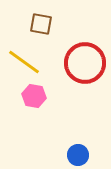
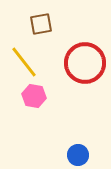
brown square: rotated 20 degrees counterclockwise
yellow line: rotated 16 degrees clockwise
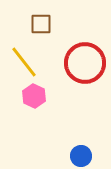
brown square: rotated 10 degrees clockwise
pink hexagon: rotated 15 degrees clockwise
blue circle: moved 3 px right, 1 px down
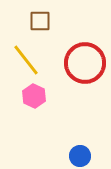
brown square: moved 1 px left, 3 px up
yellow line: moved 2 px right, 2 px up
blue circle: moved 1 px left
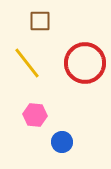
yellow line: moved 1 px right, 3 px down
pink hexagon: moved 1 px right, 19 px down; rotated 20 degrees counterclockwise
blue circle: moved 18 px left, 14 px up
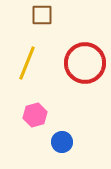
brown square: moved 2 px right, 6 px up
yellow line: rotated 60 degrees clockwise
pink hexagon: rotated 20 degrees counterclockwise
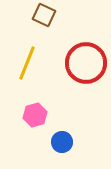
brown square: moved 2 px right; rotated 25 degrees clockwise
red circle: moved 1 px right
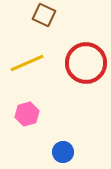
yellow line: rotated 44 degrees clockwise
pink hexagon: moved 8 px left, 1 px up
blue circle: moved 1 px right, 10 px down
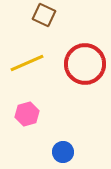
red circle: moved 1 px left, 1 px down
